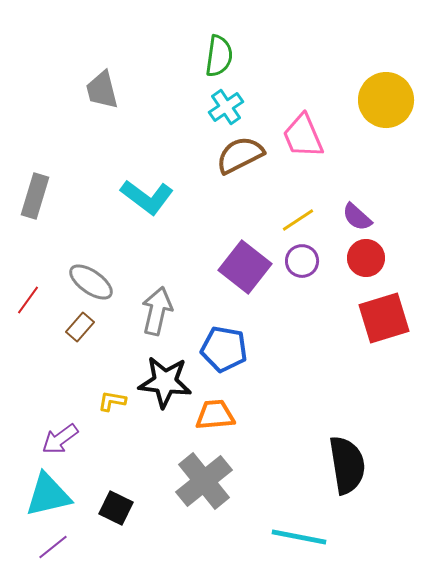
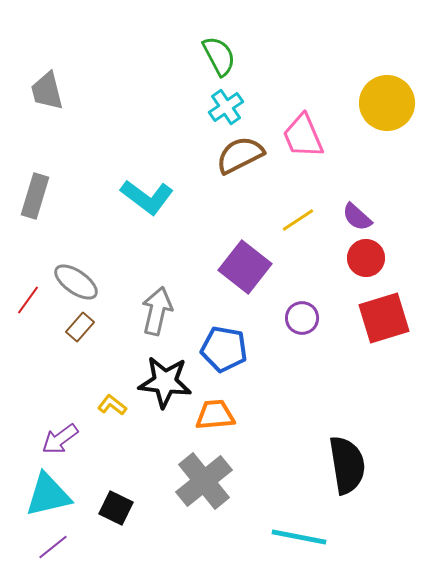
green semicircle: rotated 36 degrees counterclockwise
gray trapezoid: moved 55 px left, 1 px down
yellow circle: moved 1 px right, 3 px down
purple circle: moved 57 px down
gray ellipse: moved 15 px left
yellow L-shape: moved 4 px down; rotated 28 degrees clockwise
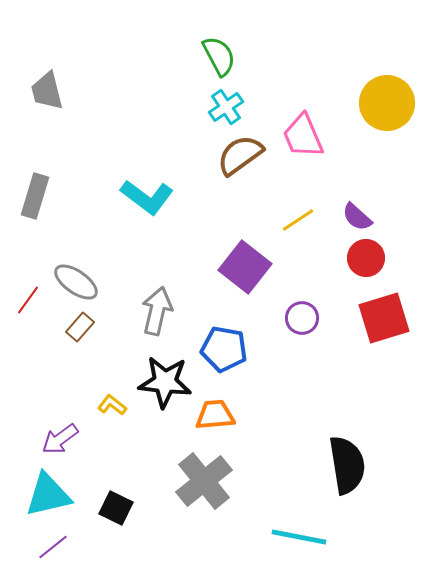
brown semicircle: rotated 9 degrees counterclockwise
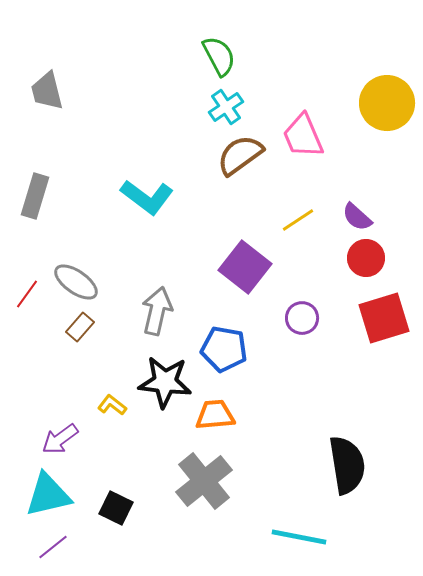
red line: moved 1 px left, 6 px up
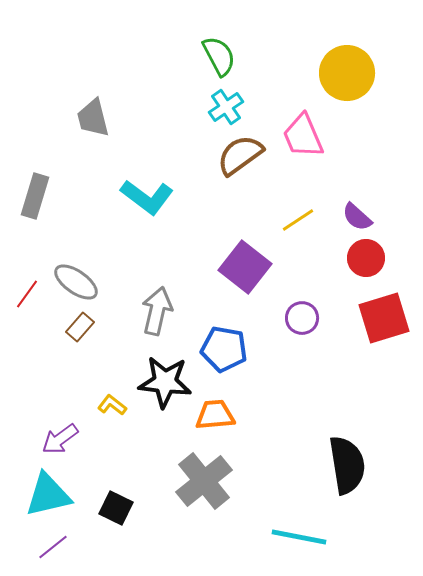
gray trapezoid: moved 46 px right, 27 px down
yellow circle: moved 40 px left, 30 px up
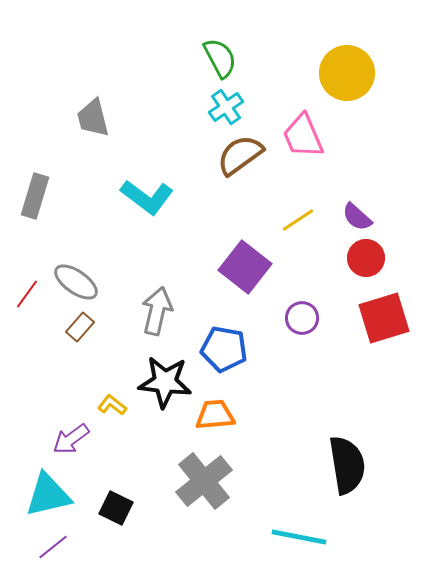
green semicircle: moved 1 px right, 2 px down
purple arrow: moved 11 px right
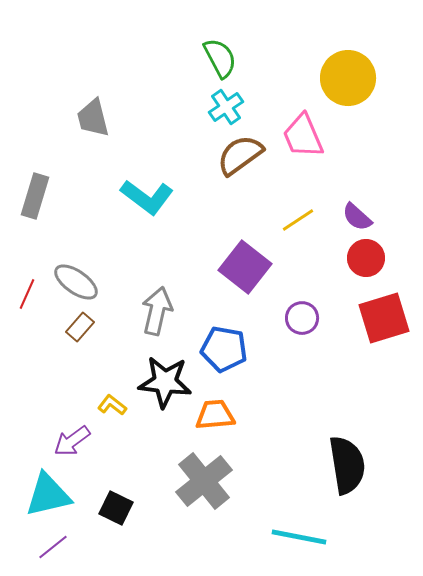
yellow circle: moved 1 px right, 5 px down
red line: rotated 12 degrees counterclockwise
purple arrow: moved 1 px right, 2 px down
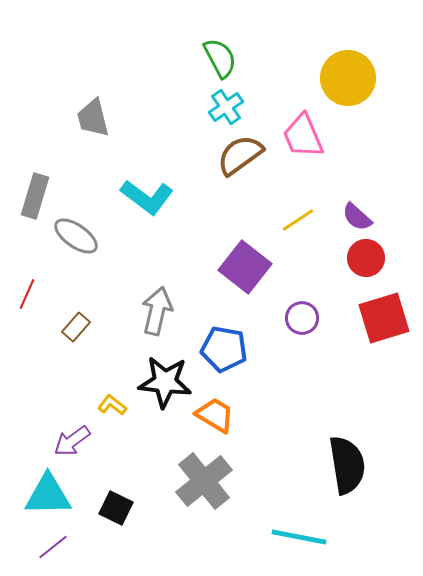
gray ellipse: moved 46 px up
brown rectangle: moved 4 px left
orange trapezoid: rotated 36 degrees clockwise
cyan triangle: rotated 12 degrees clockwise
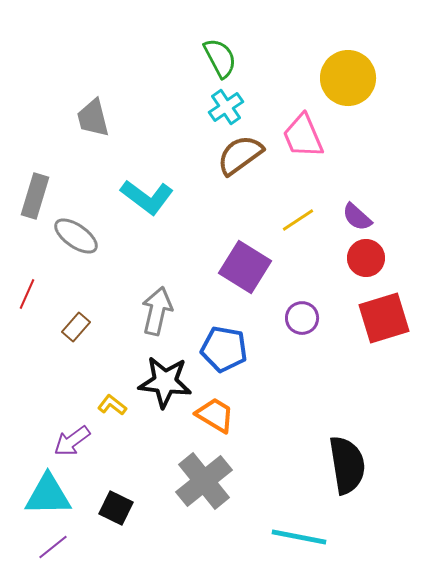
purple square: rotated 6 degrees counterclockwise
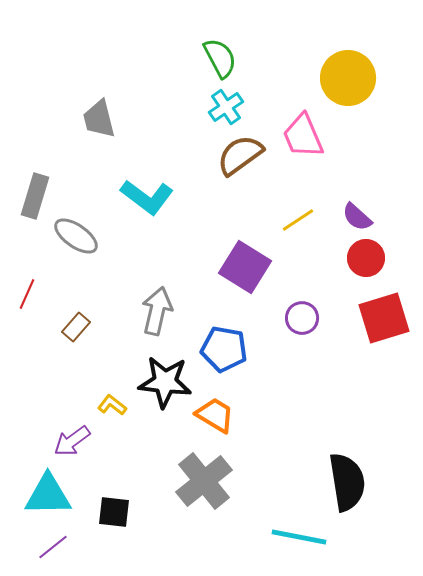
gray trapezoid: moved 6 px right, 1 px down
black semicircle: moved 17 px down
black square: moved 2 px left, 4 px down; rotated 20 degrees counterclockwise
